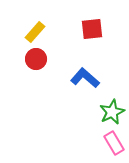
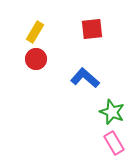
yellow rectangle: rotated 10 degrees counterclockwise
green star: rotated 25 degrees counterclockwise
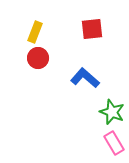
yellow rectangle: rotated 10 degrees counterclockwise
red circle: moved 2 px right, 1 px up
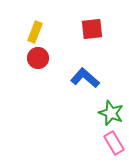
green star: moved 1 px left, 1 px down
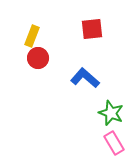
yellow rectangle: moved 3 px left, 4 px down
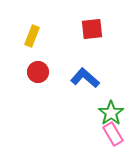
red circle: moved 14 px down
green star: rotated 15 degrees clockwise
pink rectangle: moved 1 px left, 9 px up
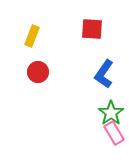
red square: rotated 10 degrees clockwise
blue L-shape: moved 19 px right, 4 px up; rotated 96 degrees counterclockwise
pink rectangle: moved 1 px right, 1 px up
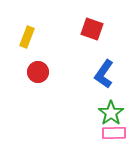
red square: rotated 15 degrees clockwise
yellow rectangle: moved 5 px left, 1 px down
pink rectangle: rotated 60 degrees counterclockwise
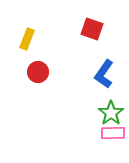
yellow rectangle: moved 2 px down
pink rectangle: moved 1 px left
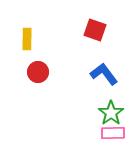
red square: moved 3 px right, 1 px down
yellow rectangle: rotated 20 degrees counterclockwise
blue L-shape: rotated 108 degrees clockwise
